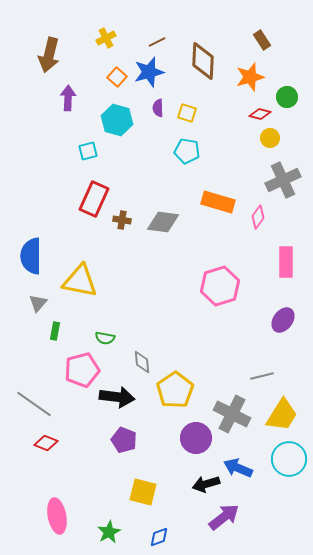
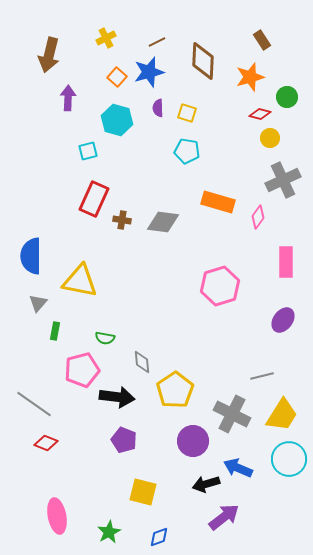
purple circle at (196, 438): moved 3 px left, 3 px down
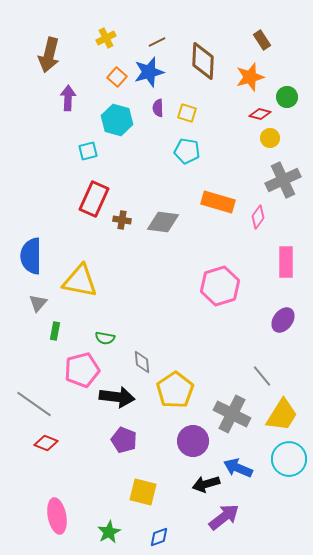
gray line at (262, 376): rotated 65 degrees clockwise
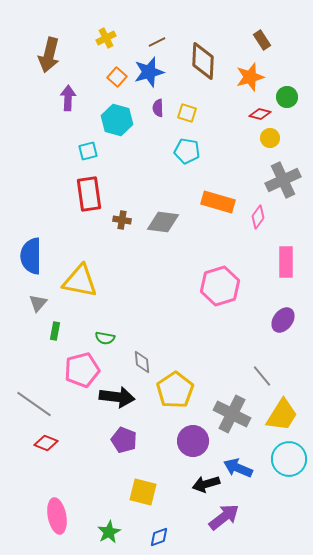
red rectangle at (94, 199): moved 5 px left, 5 px up; rotated 32 degrees counterclockwise
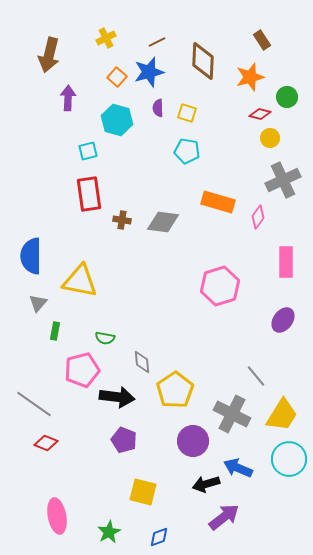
gray line at (262, 376): moved 6 px left
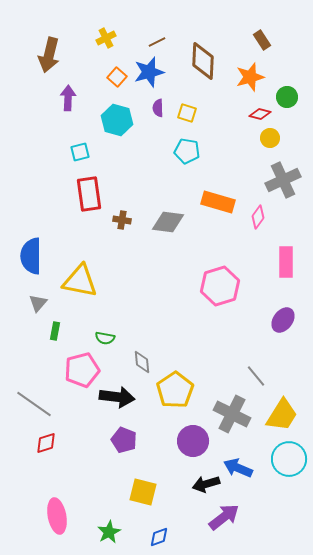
cyan square at (88, 151): moved 8 px left, 1 px down
gray diamond at (163, 222): moved 5 px right
red diamond at (46, 443): rotated 40 degrees counterclockwise
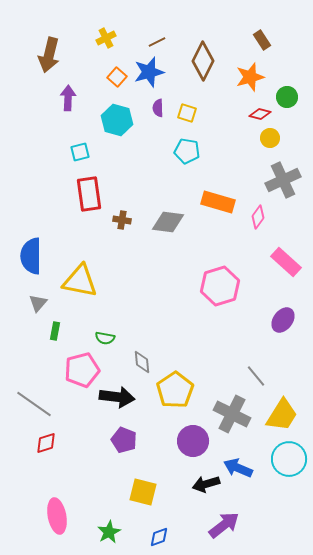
brown diamond at (203, 61): rotated 24 degrees clockwise
pink rectangle at (286, 262): rotated 48 degrees counterclockwise
purple arrow at (224, 517): moved 8 px down
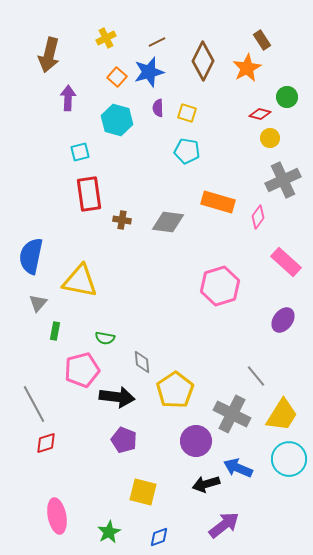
orange star at (250, 77): moved 3 px left, 9 px up; rotated 12 degrees counterclockwise
blue semicircle at (31, 256): rotated 12 degrees clockwise
gray line at (34, 404): rotated 27 degrees clockwise
purple circle at (193, 441): moved 3 px right
